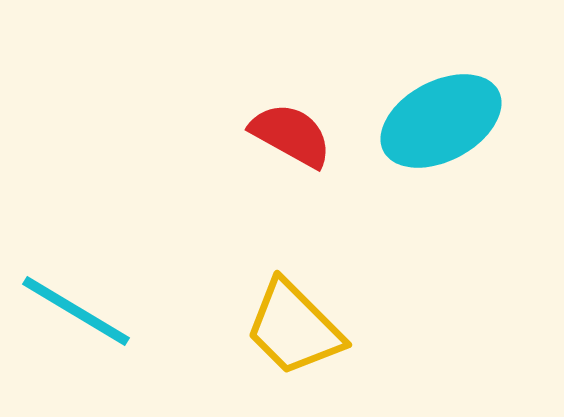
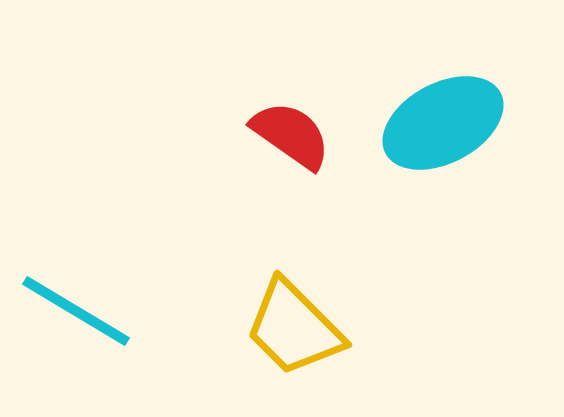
cyan ellipse: moved 2 px right, 2 px down
red semicircle: rotated 6 degrees clockwise
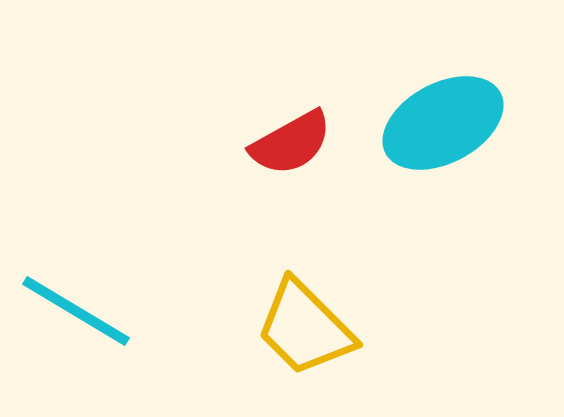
red semicircle: moved 8 px down; rotated 116 degrees clockwise
yellow trapezoid: moved 11 px right
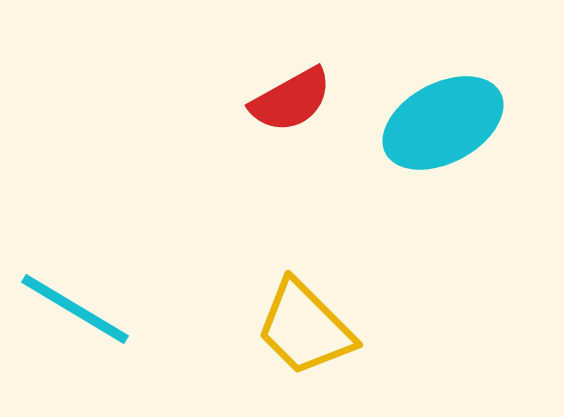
red semicircle: moved 43 px up
cyan line: moved 1 px left, 2 px up
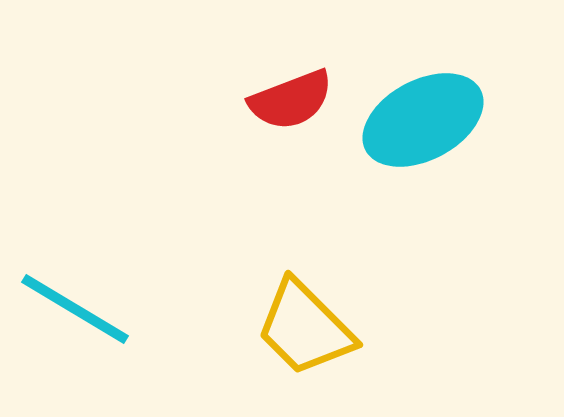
red semicircle: rotated 8 degrees clockwise
cyan ellipse: moved 20 px left, 3 px up
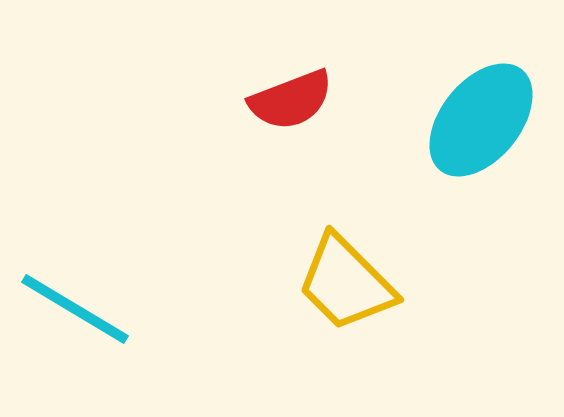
cyan ellipse: moved 58 px right; rotated 23 degrees counterclockwise
yellow trapezoid: moved 41 px right, 45 px up
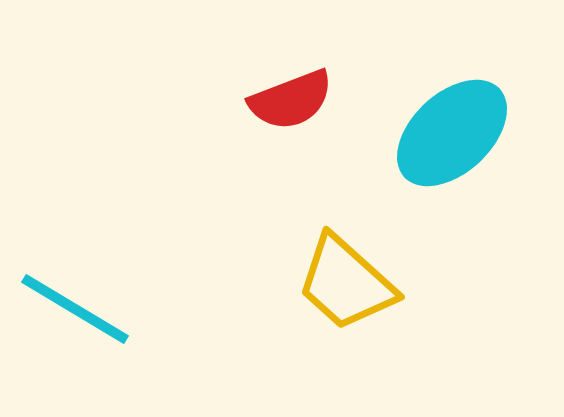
cyan ellipse: moved 29 px left, 13 px down; rotated 8 degrees clockwise
yellow trapezoid: rotated 3 degrees counterclockwise
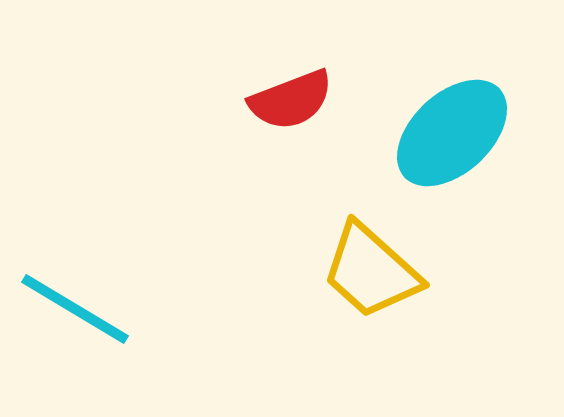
yellow trapezoid: moved 25 px right, 12 px up
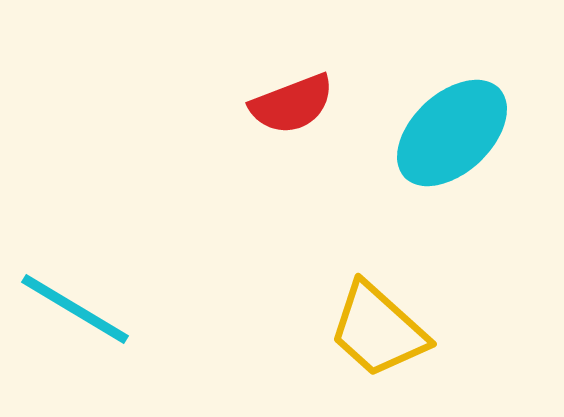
red semicircle: moved 1 px right, 4 px down
yellow trapezoid: moved 7 px right, 59 px down
